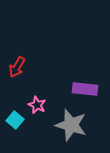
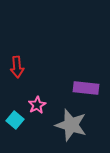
red arrow: rotated 35 degrees counterclockwise
purple rectangle: moved 1 px right, 1 px up
pink star: rotated 18 degrees clockwise
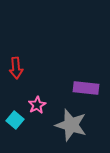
red arrow: moved 1 px left, 1 px down
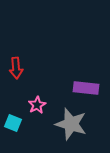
cyan square: moved 2 px left, 3 px down; rotated 18 degrees counterclockwise
gray star: moved 1 px up
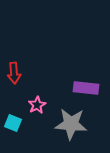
red arrow: moved 2 px left, 5 px down
gray star: rotated 12 degrees counterclockwise
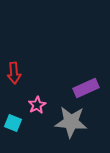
purple rectangle: rotated 30 degrees counterclockwise
gray star: moved 2 px up
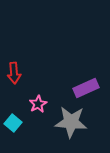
pink star: moved 1 px right, 1 px up
cyan square: rotated 18 degrees clockwise
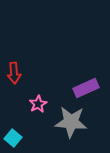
cyan square: moved 15 px down
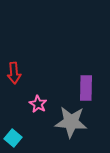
purple rectangle: rotated 65 degrees counterclockwise
pink star: rotated 12 degrees counterclockwise
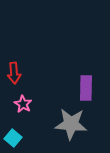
pink star: moved 15 px left
gray star: moved 2 px down
